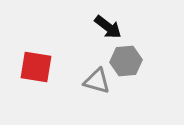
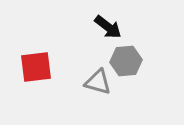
red square: rotated 16 degrees counterclockwise
gray triangle: moved 1 px right, 1 px down
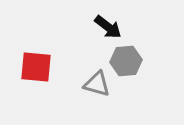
red square: rotated 12 degrees clockwise
gray triangle: moved 1 px left, 2 px down
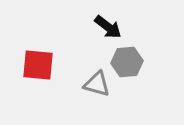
gray hexagon: moved 1 px right, 1 px down
red square: moved 2 px right, 2 px up
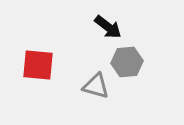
gray triangle: moved 1 px left, 2 px down
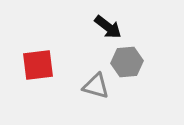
red square: rotated 12 degrees counterclockwise
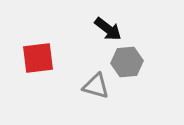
black arrow: moved 2 px down
red square: moved 7 px up
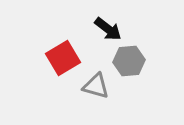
red square: moved 25 px right; rotated 24 degrees counterclockwise
gray hexagon: moved 2 px right, 1 px up
